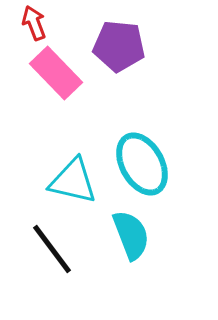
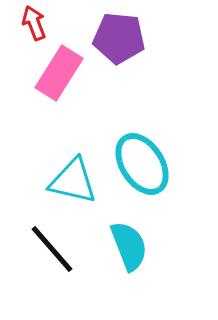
purple pentagon: moved 8 px up
pink rectangle: moved 3 px right; rotated 76 degrees clockwise
cyan ellipse: rotated 4 degrees counterclockwise
cyan semicircle: moved 2 px left, 11 px down
black line: rotated 4 degrees counterclockwise
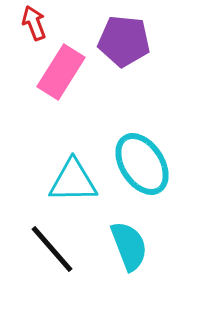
purple pentagon: moved 5 px right, 3 px down
pink rectangle: moved 2 px right, 1 px up
cyan triangle: rotated 14 degrees counterclockwise
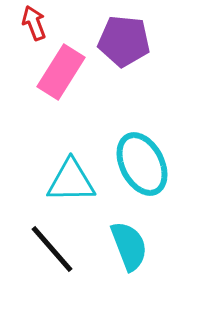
cyan ellipse: rotated 6 degrees clockwise
cyan triangle: moved 2 px left
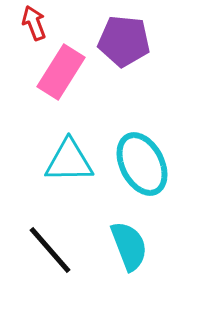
cyan triangle: moved 2 px left, 20 px up
black line: moved 2 px left, 1 px down
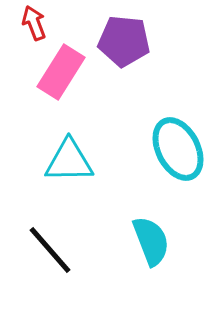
cyan ellipse: moved 36 px right, 15 px up
cyan semicircle: moved 22 px right, 5 px up
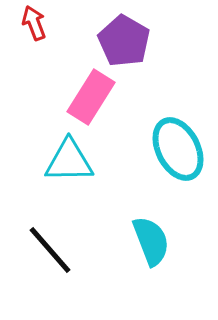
purple pentagon: rotated 24 degrees clockwise
pink rectangle: moved 30 px right, 25 px down
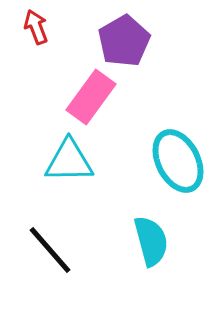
red arrow: moved 2 px right, 4 px down
purple pentagon: rotated 12 degrees clockwise
pink rectangle: rotated 4 degrees clockwise
cyan ellipse: moved 12 px down
cyan semicircle: rotated 6 degrees clockwise
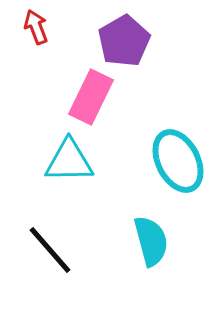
pink rectangle: rotated 10 degrees counterclockwise
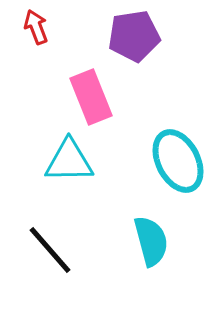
purple pentagon: moved 10 px right, 5 px up; rotated 21 degrees clockwise
pink rectangle: rotated 48 degrees counterclockwise
